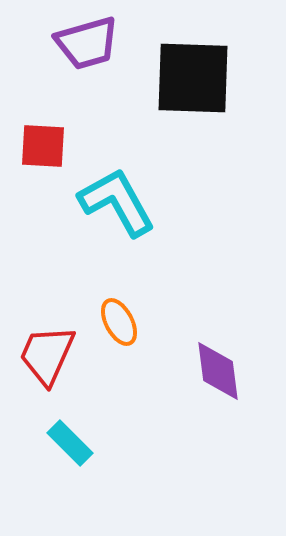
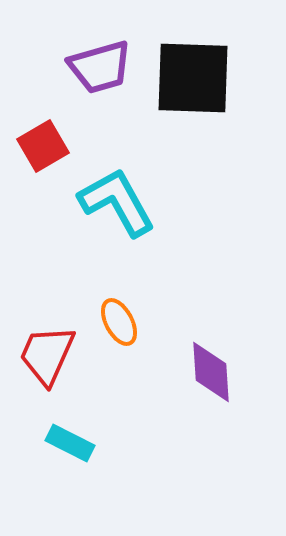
purple trapezoid: moved 13 px right, 24 px down
red square: rotated 33 degrees counterclockwise
purple diamond: moved 7 px left, 1 px down; rotated 4 degrees clockwise
cyan rectangle: rotated 18 degrees counterclockwise
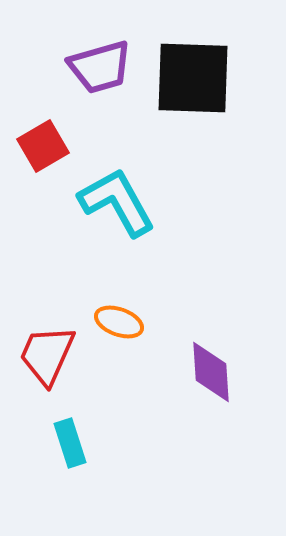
orange ellipse: rotated 42 degrees counterclockwise
cyan rectangle: rotated 45 degrees clockwise
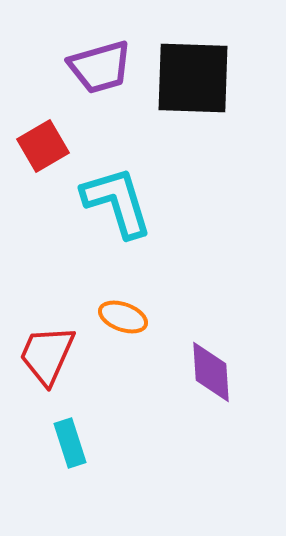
cyan L-shape: rotated 12 degrees clockwise
orange ellipse: moved 4 px right, 5 px up
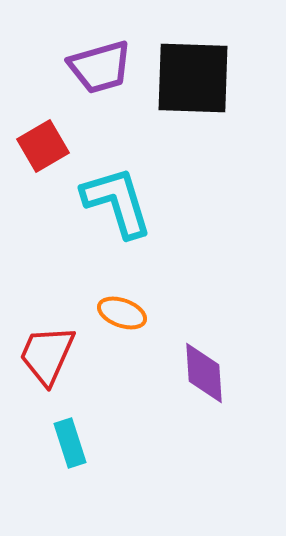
orange ellipse: moved 1 px left, 4 px up
purple diamond: moved 7 px left, 1 px down
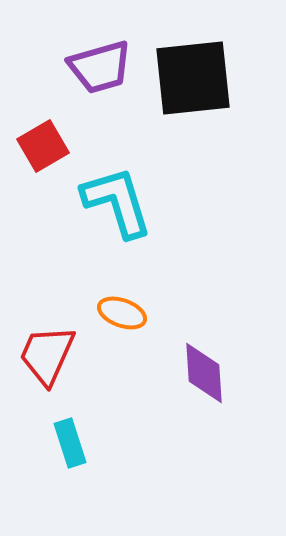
black square: rotated 8 degrees counterclockwise
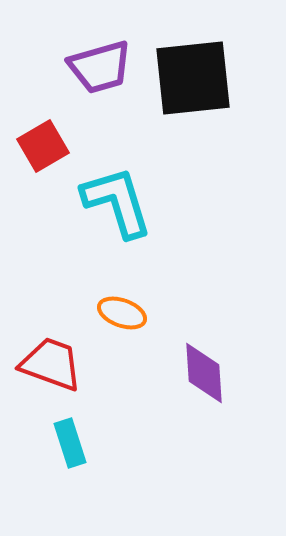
red trapezoid: moved 4 px right, 9 px down; rotated 86 degrees clockwise
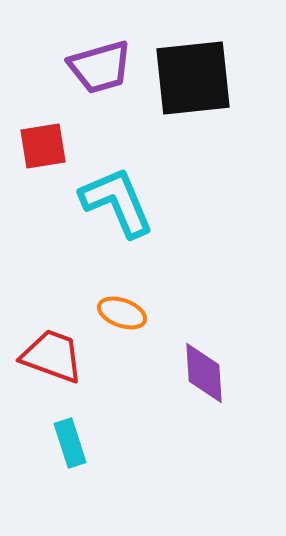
red square: rotated 21 degrees clockwise
cyan L-shape: rotated 6 degrees counterclockwise
red trapezoid: moved 1 px right, 8 px up
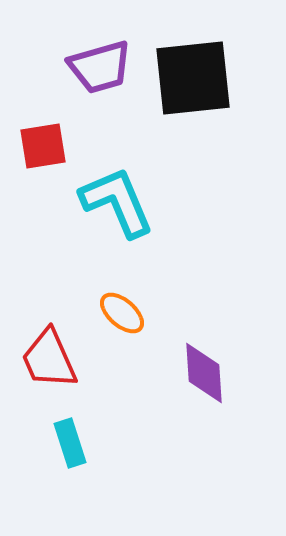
orange ellipse: rotated 21 degrees clockwise
red trapezoid: moved 3 px left, 3 px down; rotated 134 degrees counterclockwise
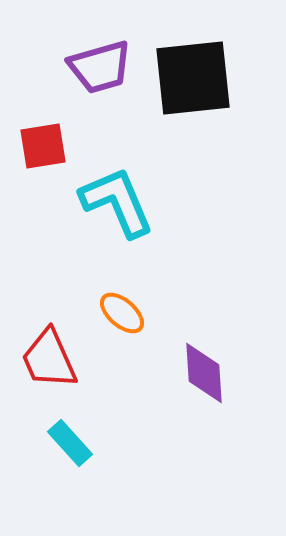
cyan rectangle: rotated 24 degrees counterclockwise
